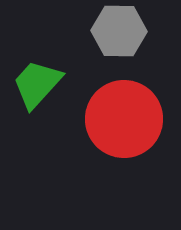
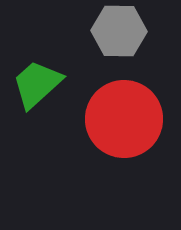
green trapezoid: rotated 6 degrees clockwise
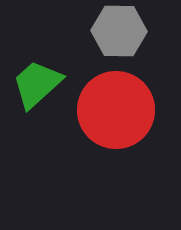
red circle: moved 8 px left, 9 px up
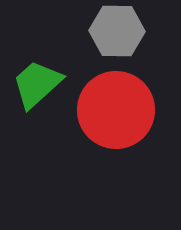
gray hexagon: moved 2 px left
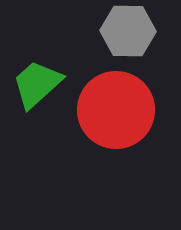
gray hexagon: moved 11 px right
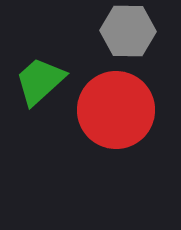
green trapezoid: moved 3 px right, 3 px up
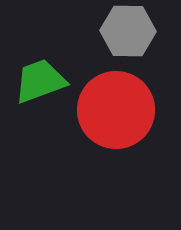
green trapezoid: rotated 22 degrees clockwise
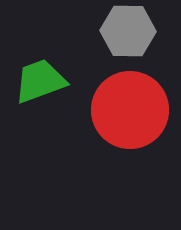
red circle: moved 14 px right
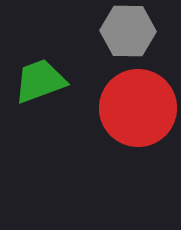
red circle: moved 8 px right, 2 px up
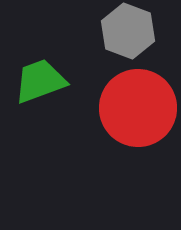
gray hexagon: rotated 20 degrees clockwise
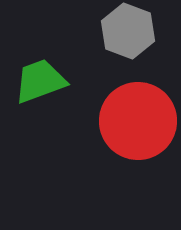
red circle: moved 13 px down
